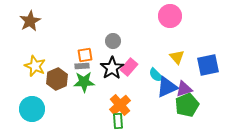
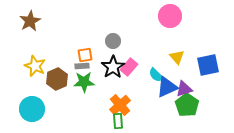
black star: moved 1 px right, 1 px up
green pentagon: rotated 15 degrees counterclockwise
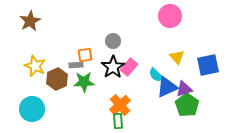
gray rectangle: moved 6 px left, 1 px up
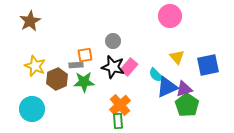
black star: rotated 25 degrees counterclockwise
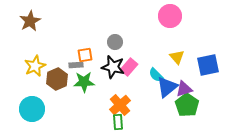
gray circle: moved 2 px right, 1 px down
yellow star: rotated 25 degrees clockwise
blue triangle: rotated 15 degrees counterclockwise
green rectangle: moved 1 px down
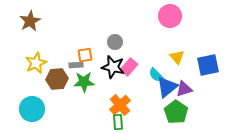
yellow star: moved 1 px right, 3 px up
brown hexagon: rotated 20 degrees clockwise
green pentagon: moved 11 px left, 7 px down
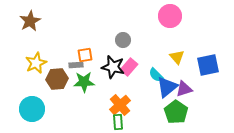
gray circle: moved 8 px right, 2 px up
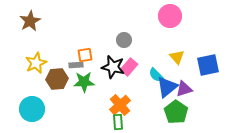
gray circle: moved 1 px right
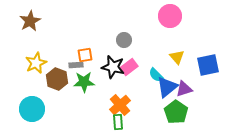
pink rectangle: rotated 12 degrees clockwise
brown hexagon: rotated 25 degrees clockwise
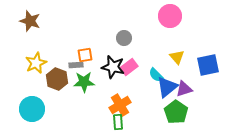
brown star: rotated 25 degrees counterclockwise
gray circle: moved 2 px up
orange cross: rotated 10 degrees clockwise
